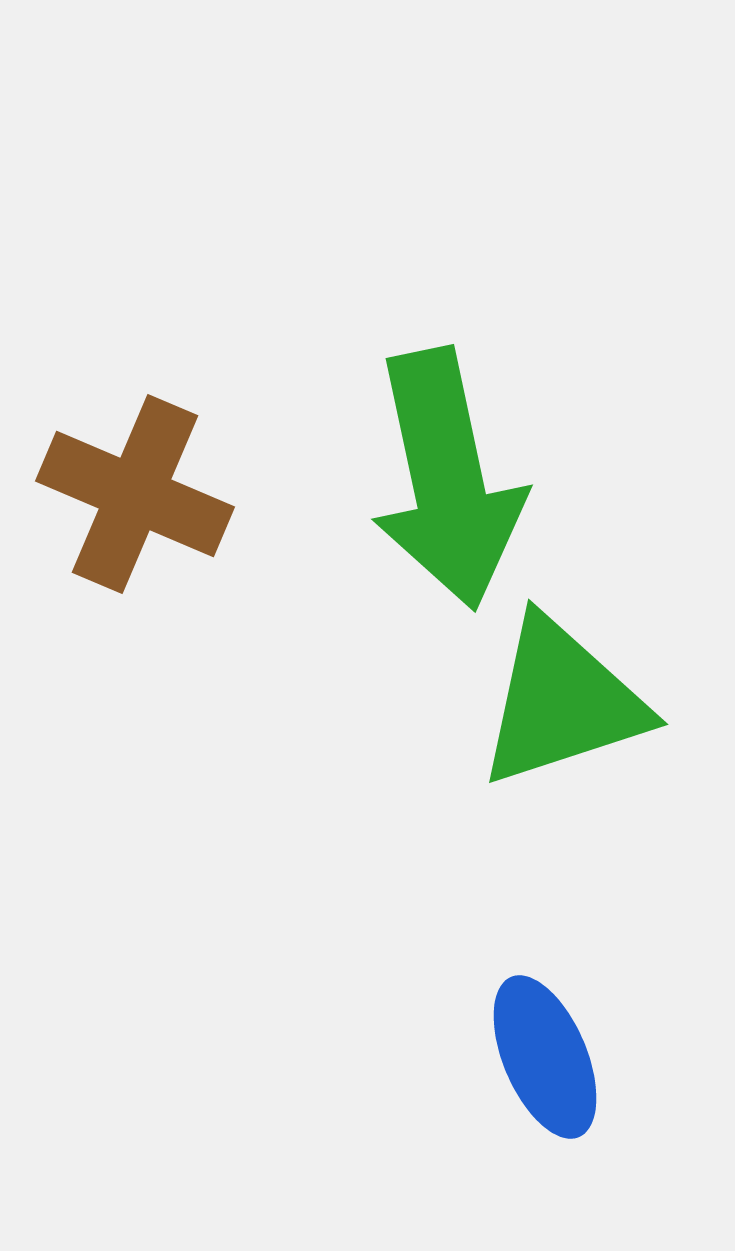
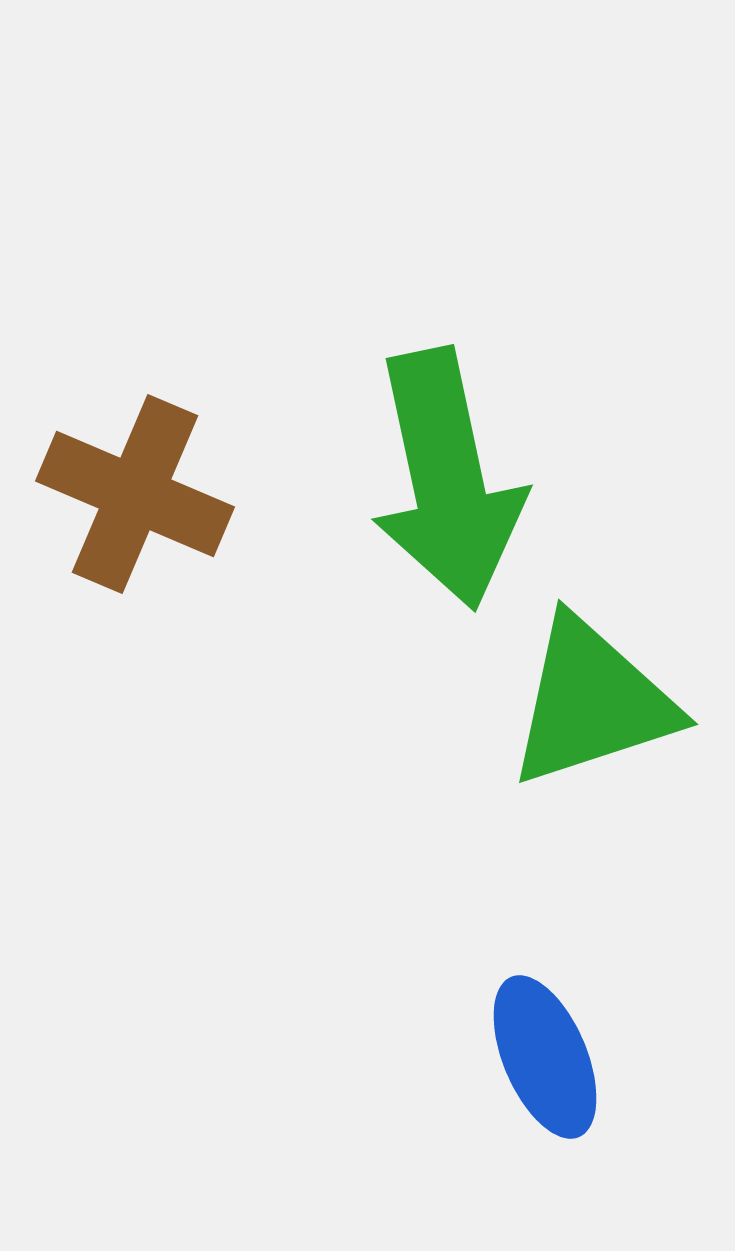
green triangle: moved 30 px right
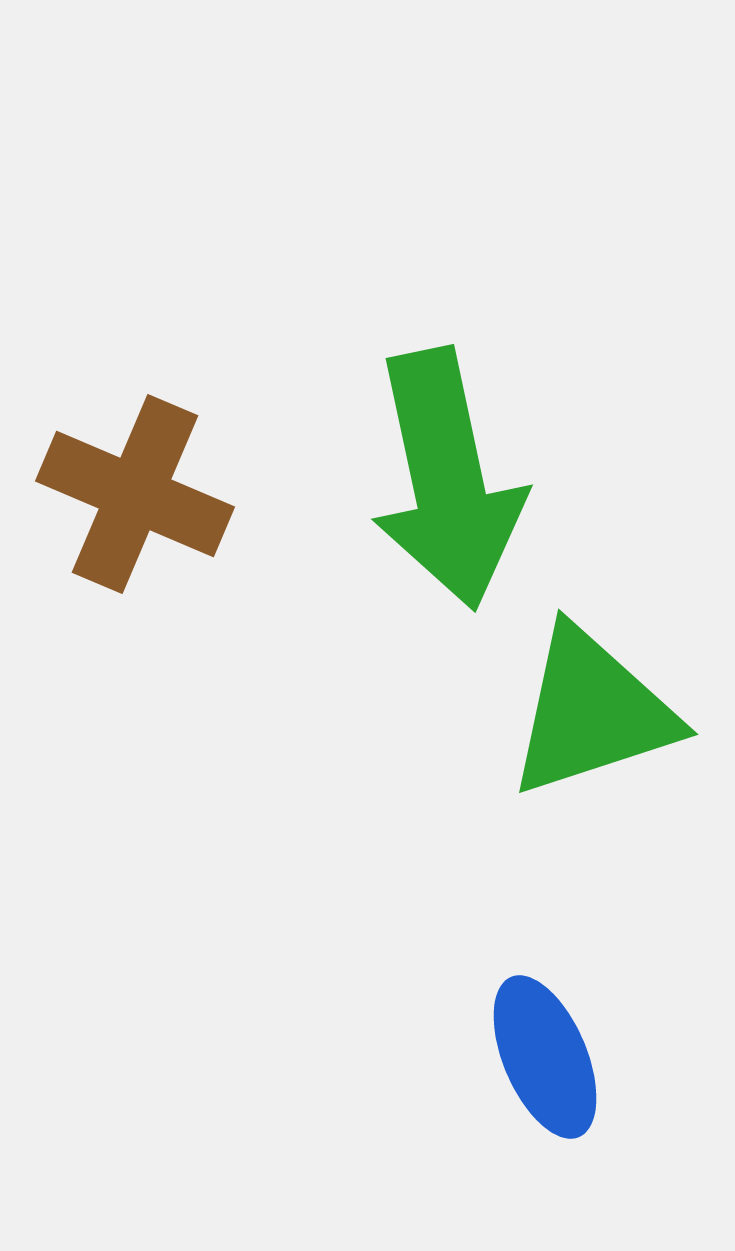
green triangle: moved 10 px down
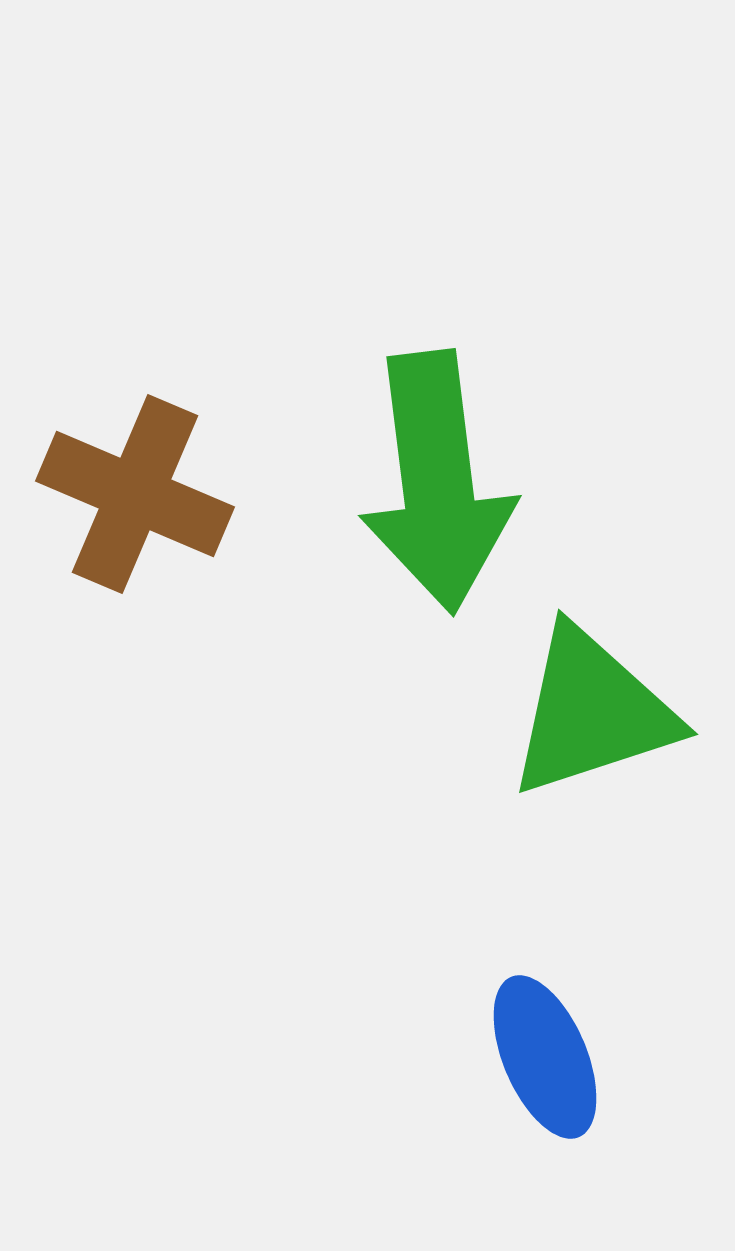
green arrow: moved 10 px left, 3 px down; rotated 5 degrees clockwise
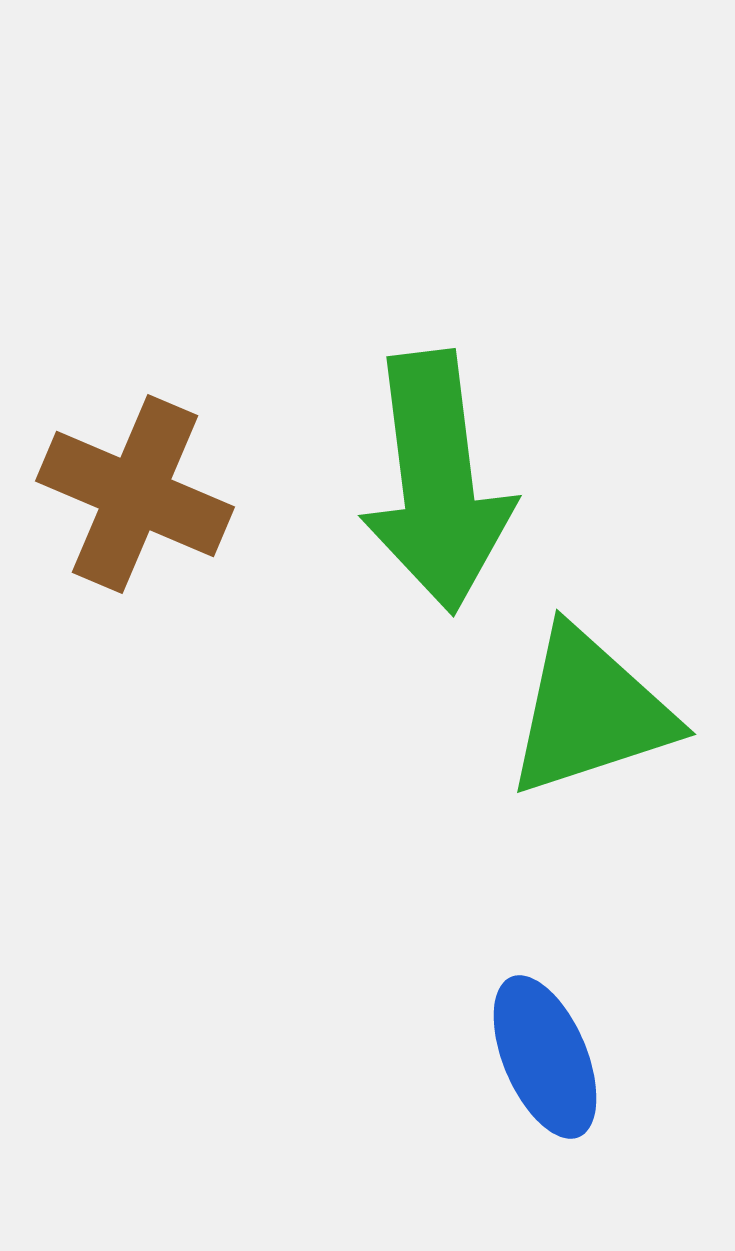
green triangle: moved 2 px left
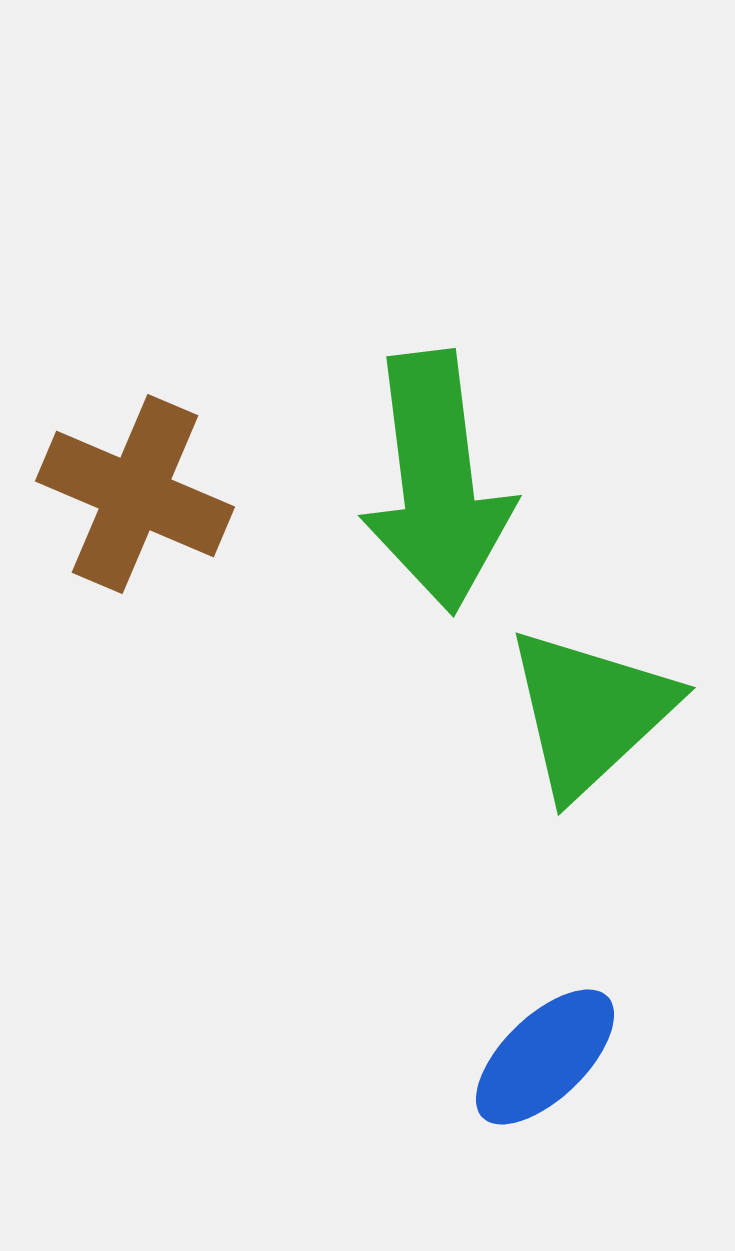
green triangle: rotated 25 degrees counterclockwise
blue ellipse: rotated 69 degrees clockwise
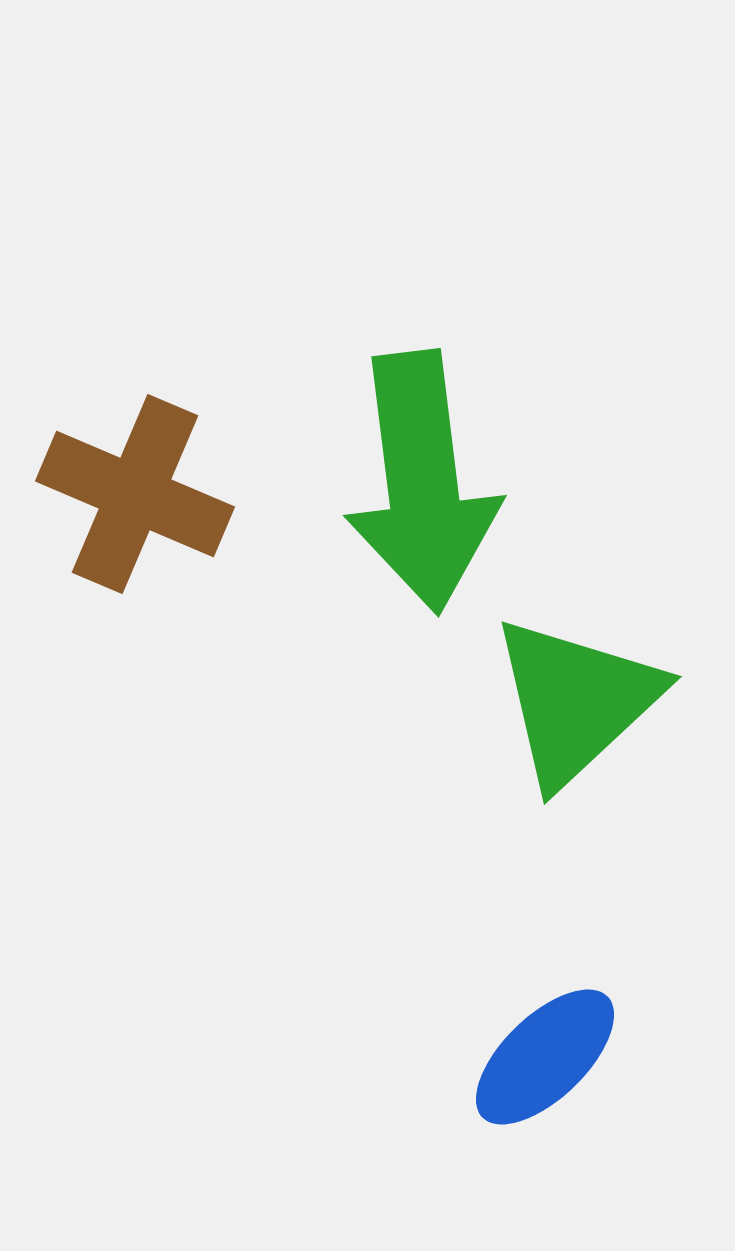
green arrow: moved 15 px left
green triangle: moved 14 px left, 11 px up
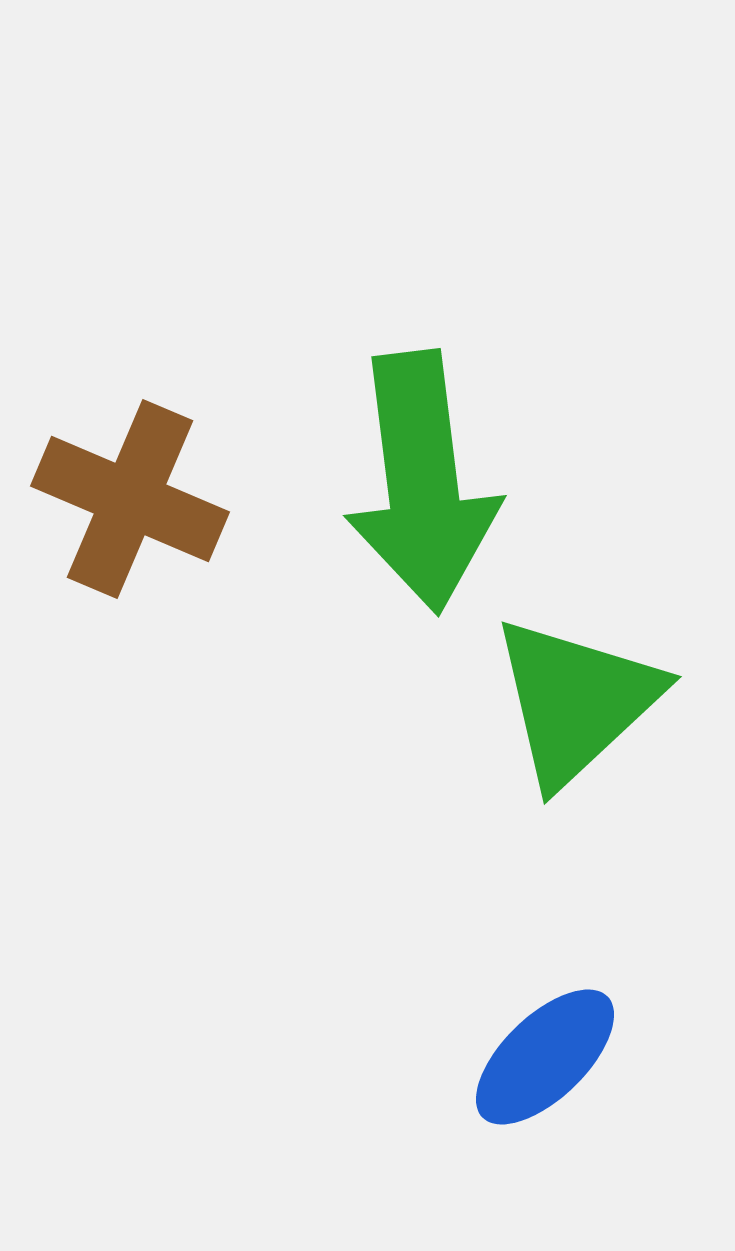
brown cross: moved 5 px left, 5 px down
